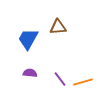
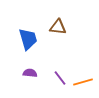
brown triangle: rotated 12 degrees clockwise
blue trapezoid: rotated 135 degrees clockwise
purple line: moved 1 px up
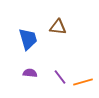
purple line: moved 1 px up
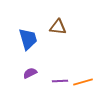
purple semicircle: rotated 32 degrees counterclockwise
purple line: moved 4 px down; rotated 56 degrees counterclockwise
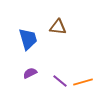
purple line: rotated 42 degrees clockwise
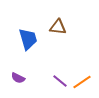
purple semicircle: moved 12 px left, 5 px down; rotated 128 degrees counterclockwise
orange line: moved 1 px left; rotated 18 degrees counterclockwise
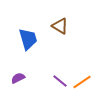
brown triangle: moved 2 px right, 1 px up; rotated 24 degrees clockwise
purple semicircle: rotated 128 degrees clockwise
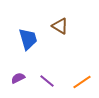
purple line: moved 13 px left
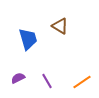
purple line: rotated 21 degrees clockwise
